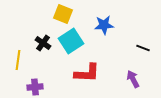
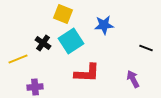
black line: moved 3 px right
yellow line: moved 1 px up; rotated 60 degrees clockwise
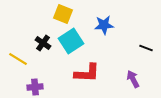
yellow line: rotated 54 degrees clockwise
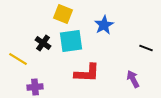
blue star: rotated 24 degrees counterclockwise
cyan square: rotated 25 degrees clockwise
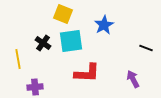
yellow line: rotated 48 degrees clockwise
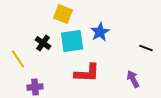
blue star: moved 4 px left, 7 px down
cyan square: moved 1 px right
yellow line: rotated 24 degrees counterclockwise
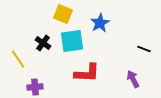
blue star: moved 9 px up
black line: moved 2 px left, 1 px down
